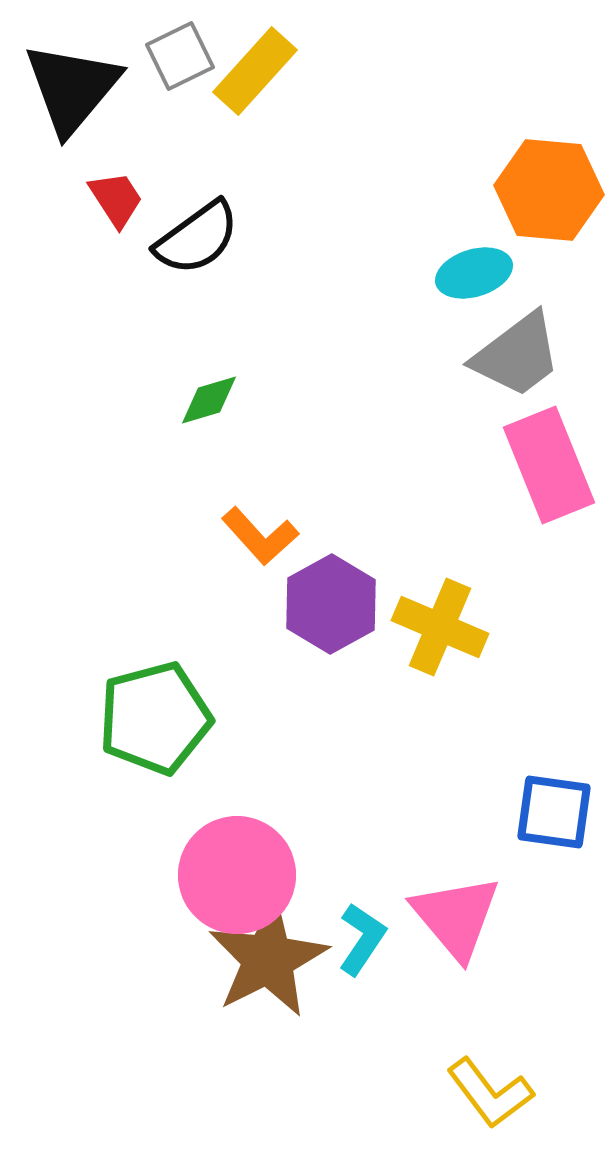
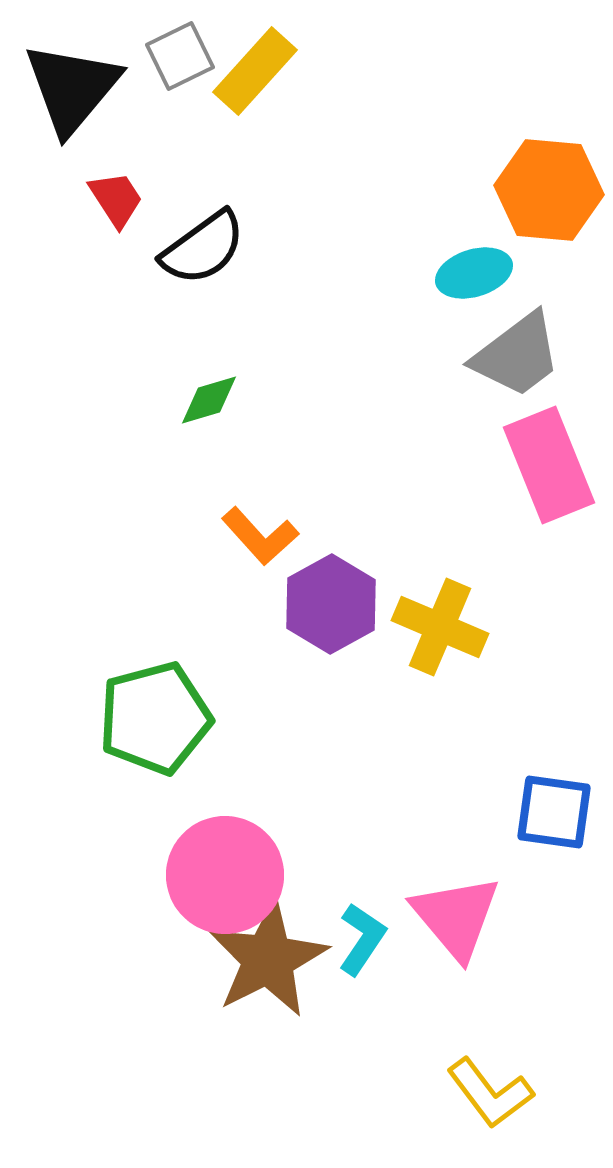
black semicircle: moved 6 px right, 10 px down
pink circle: moved 12 px left
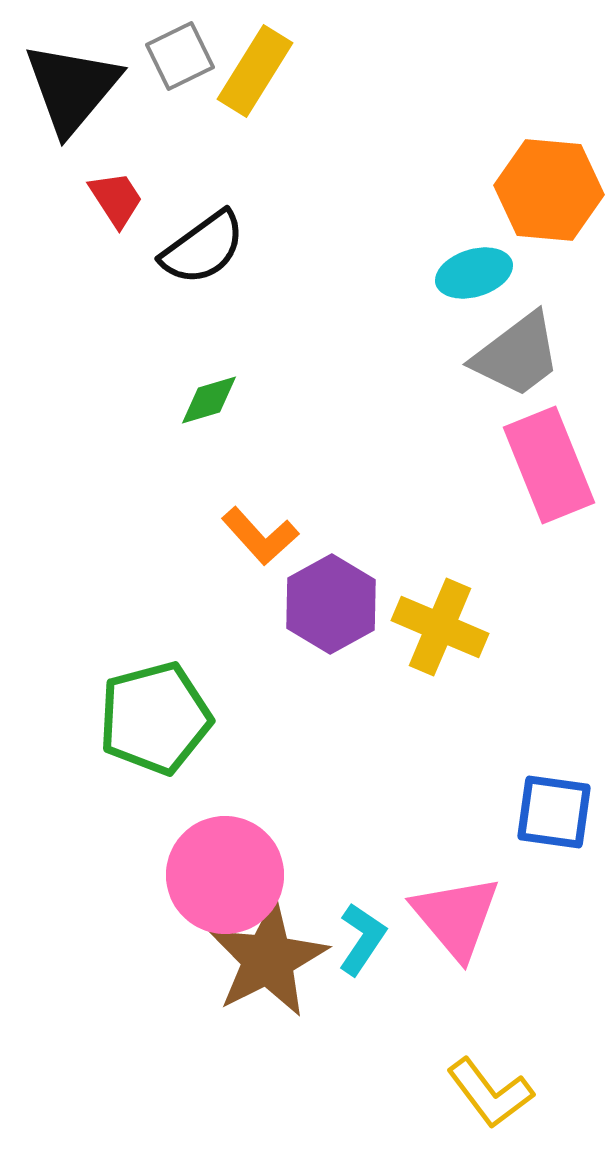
yellow rectangle: rotated 10 degrees counterclockwise
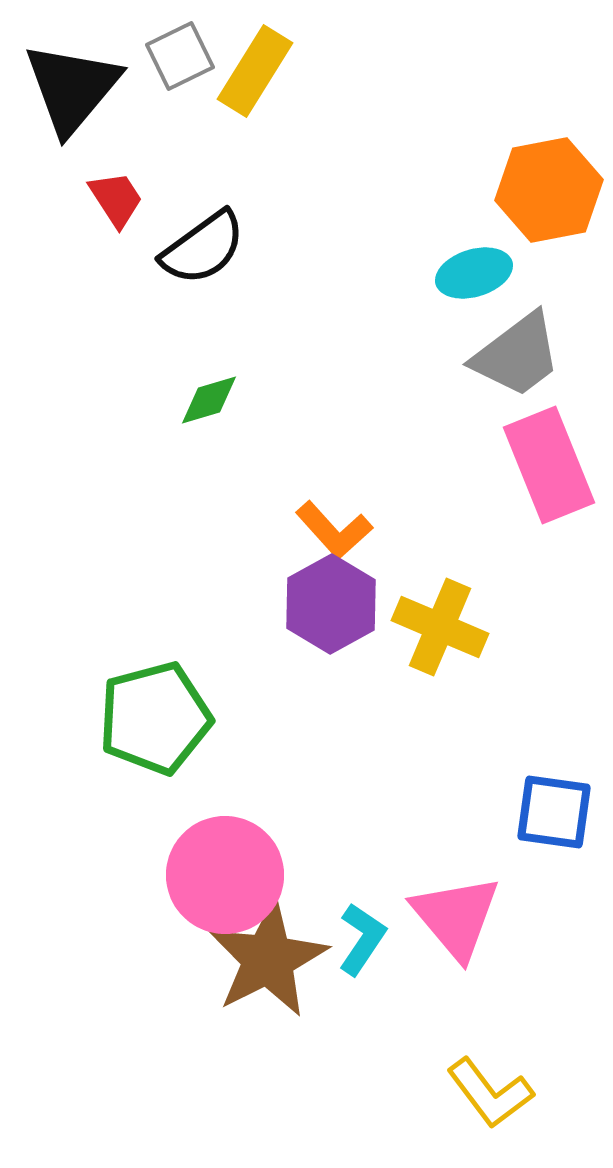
orange hexagon: rotated 16 degrees counterclockwise
orange L-shape: moved 74 px right, 6 px up
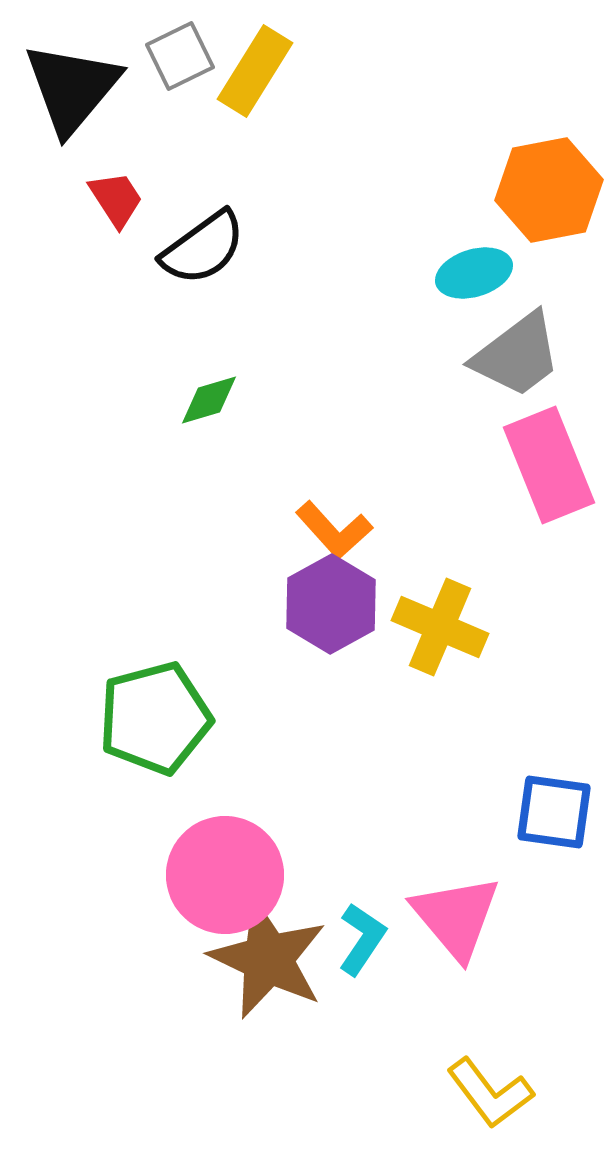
brown star: rotated 20 degrees counterclockwise
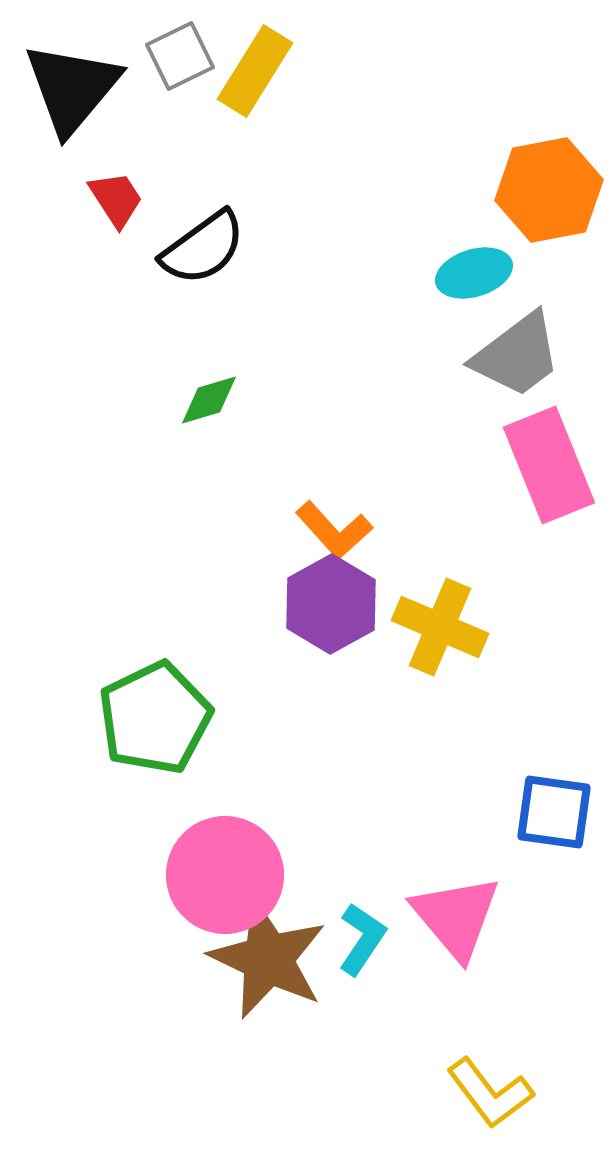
green pentagon: rotated 11 degrees counterclockwise
